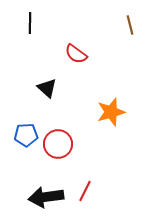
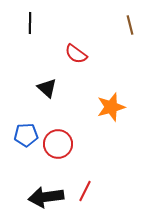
orange star: moved 5 px up
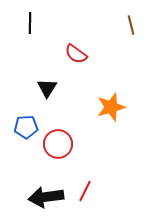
brown line: moved 1 px right
black triangle: rotated 20 degrees clockwise
blue pentagon: moved 8 px up
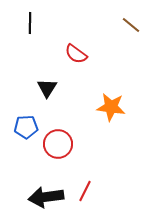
brown line: rotated 36 degrees counterclockwise
orange star: rotated 24 degrees clockwise
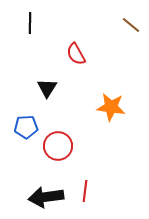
red semicircle: rotated 25 degrees clockwise
red circle: moved 2 px down
red line: rotated 20 degrees counterclockwise
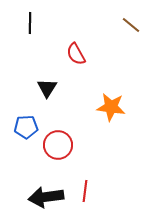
red circle: moved 1 px up
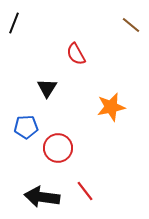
black line: moved 16 px left; rotated 20 degrees clockwise
orange star: rotated 20 degrees counterclockwise
red circle: moved 3 px down
red line: rotated 45 degrees counterclockwise
black arrow: moved 4 px left; rotated 16 degrees clockwise
